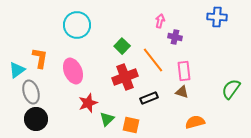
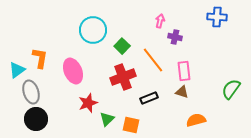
cyan circle: moved 16 px right, 5 px down
red cross: moved 2 px left
orange semicircle: moved 1 px right, 2 px up
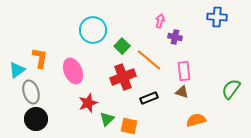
orange line: moved 4 px left; rotated 12 degrees counterclockwise
orange square: moved 2 px left, 1 px down
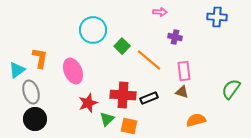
pink arrow: moved 9 px up; rotated 80 degrees clockwise
red cross: moved 18 px down; rotated 25 degrees clockwise
black circle: moved 1 px left
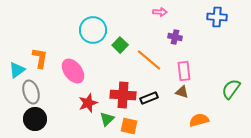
green square: moved 2 px left, 1 px up
pink ellipse: rotated 15 degrees counterclockwise
orange semicircle: moved 3 px right
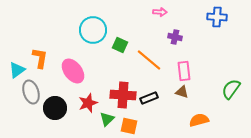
green square: rotated 21 degrees counterclockwise
black circle: moved 20 px right, 11 px up
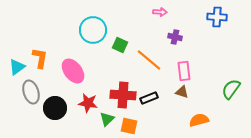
cyan triangle: moved 3 px up
red star: rotated 30 degrees clockwise
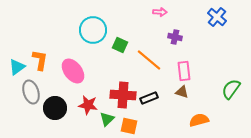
blue cross: rotated 36 degrees clockwise
orange L-shape: moved 2 px down
red star: moved 2 px down
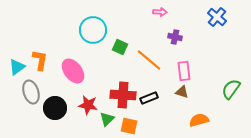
green square: moved 2 px down
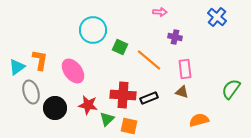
pink rectangle: moved 1 px right, 2 px up
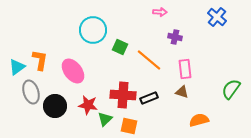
black circle: moved 2 px up
green triangle: moved 2 px left
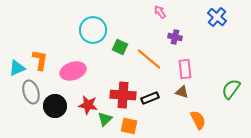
pink arrow: rotated 128 degrees counterclockwise
orange line: moved 1 px up
cyan triangle: moved 1 px down; rotated 12 degrees clockwise
pink ellipse: rotated 70 degrees counterclockwise
black rectangle: moved 1 px right
orange semicircle: moved 1 px left; rotated 78 degrees clockwise
